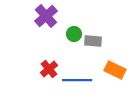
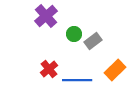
gray rectangle: rotated 42 degrees counterclockwise
orange rectangle: rotated 70 degrees counterclockwise
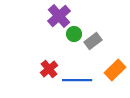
purple cross: moved 13 px right
